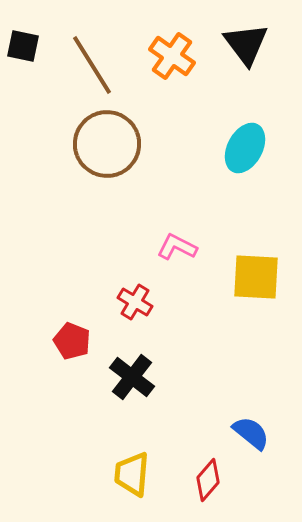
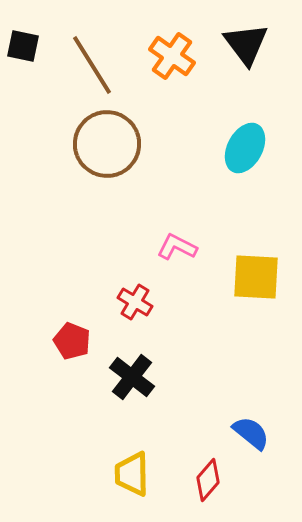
yellow trapezoid: rotated 6 degrees counterclockwise
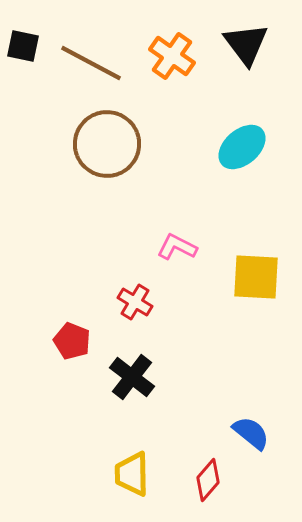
brown line: moved 1 px left, 2 px up; rotated 30 degrees counterclockwise
cyan ellipse: moved 3 px left, 1 px up; rotated 21 degrees clockwise
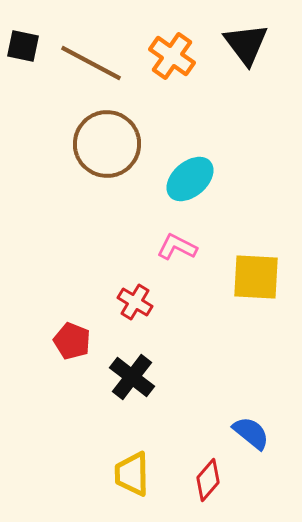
cyan ellipse: moved 52 px left, 32 px down
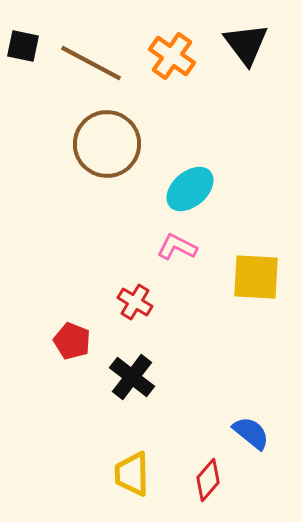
cyan ellipse: moved 10 px down
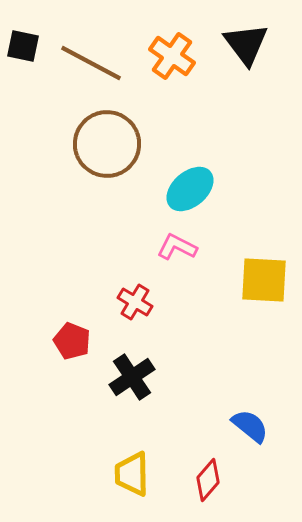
yellow square: moved 8 px right, 3 px down
black cross: rotated 18 degrees clockwise
blue semicircle: moved 1 px left, 7 px up
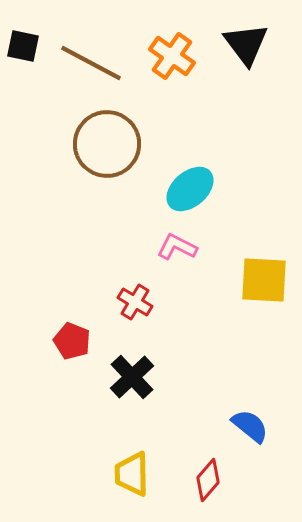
black cross: rotated 9 degrees counterclockwise
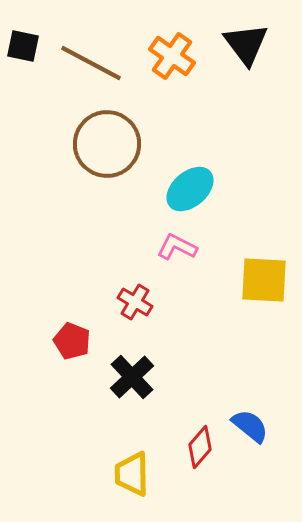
red diamond: moved 8 px left, 33 px up
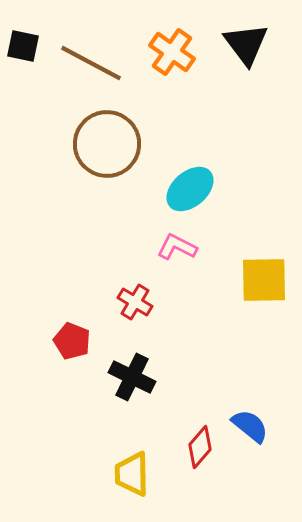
orange cross: moved 4 px up
yellow square: rotated 4 degrees counterclockwise
black cross: rotated 21 degrees counterclockwise
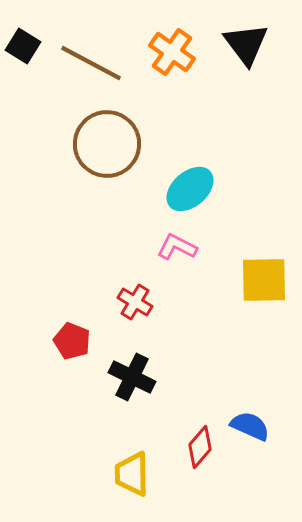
black square: rotated 20 degrees clockwise
blue semicircle: rotated 15 degrees counterclockwise
